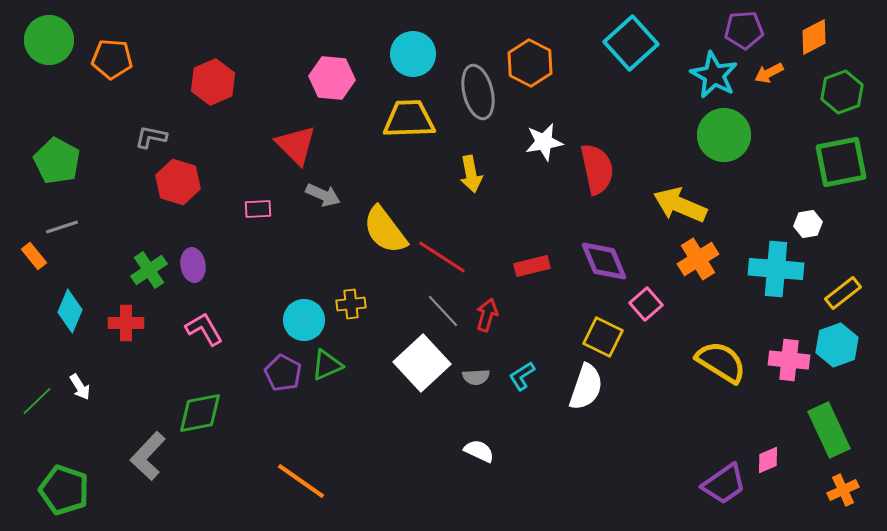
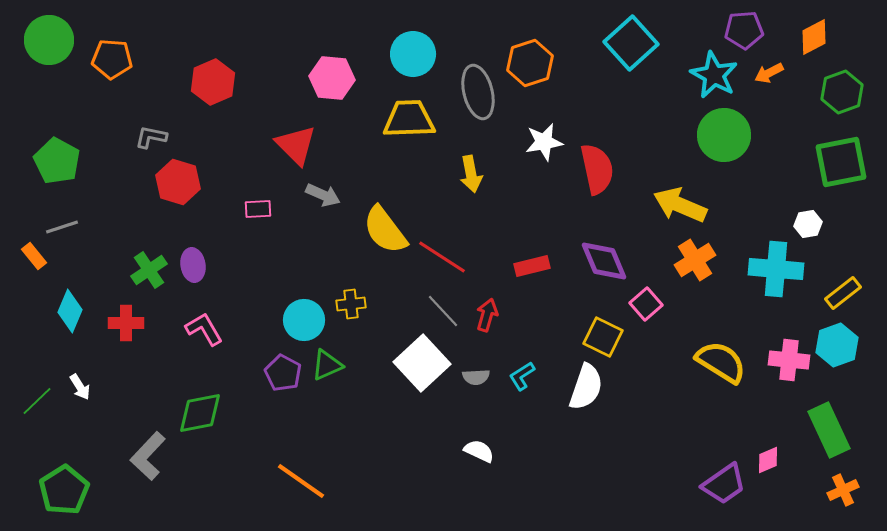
orange hexagon at (530, 63): rotated 15 degrees clockwise
orange cross at (698, 259): moved 3 px left, 1 px down
green pentagon at (64, 490): rotated 21 degrees clockwise
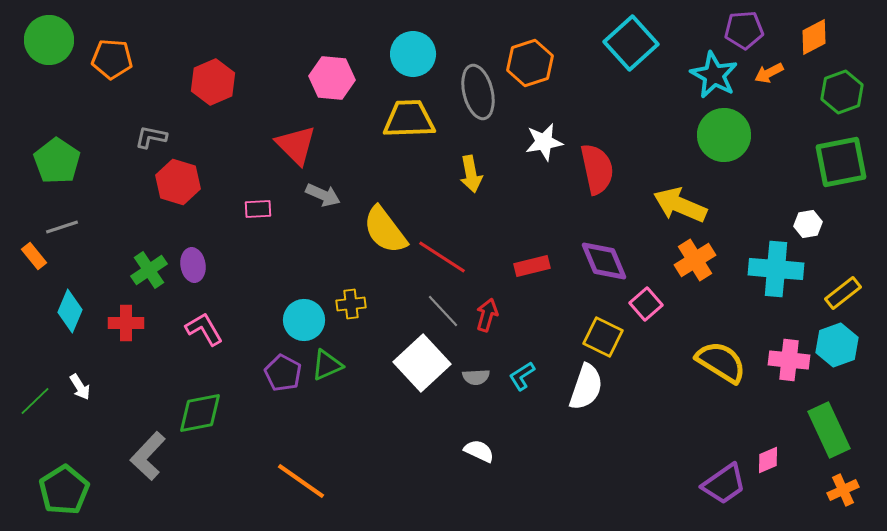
green pentagon at (57, 161): rotated 6 degrees clockwise
green line at (37, 401): moved 2 px left
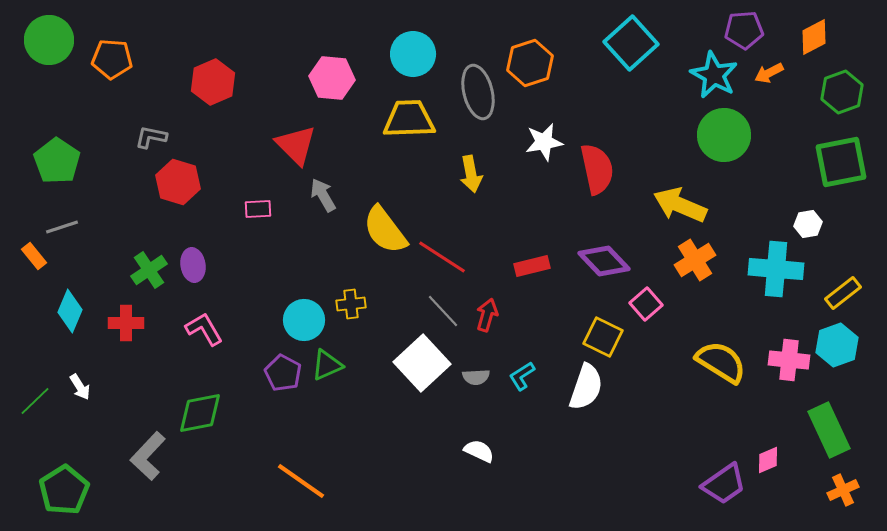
gray arrow at (323, 195): rotated 144 degrees counterclockwise
purple diamond at (604, 261): rotated 21 degrees counterclockwise
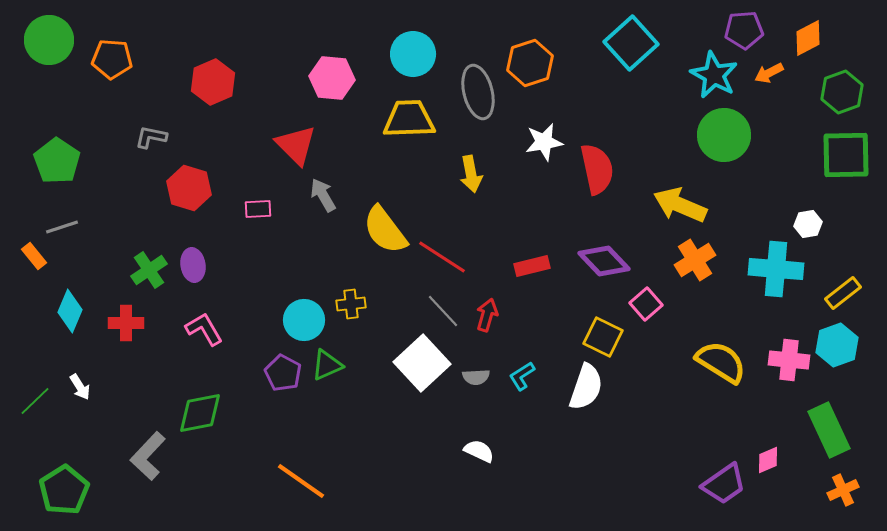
orange diamond at (814, 37): moved 6 px left, 1 px down
green square at (841, 162): moved 5 px right, 7 px up; rotated 10 degrees clockwise
red hexagon at (178, 182): moved 11 px right, 6 px down
